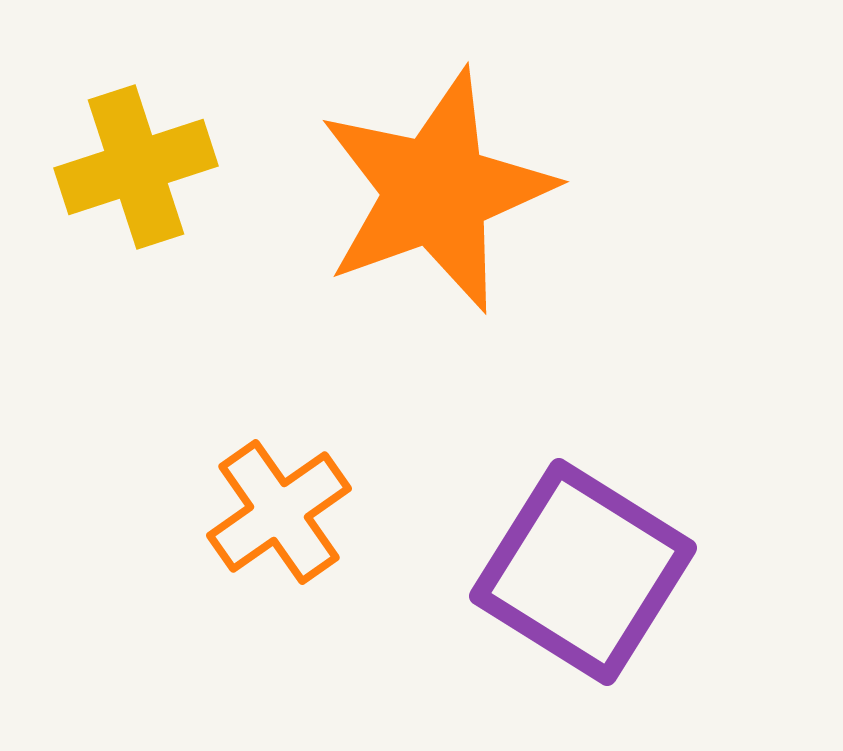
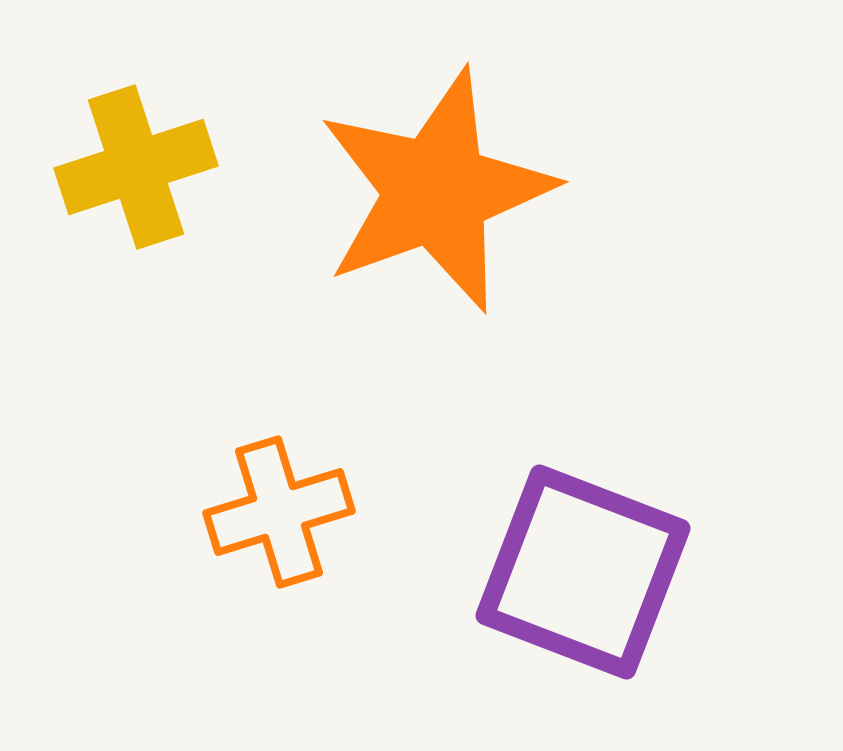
orange cross: rotated 18 degrees clockwise
purple square: rotated 11 degrees counterclockwise
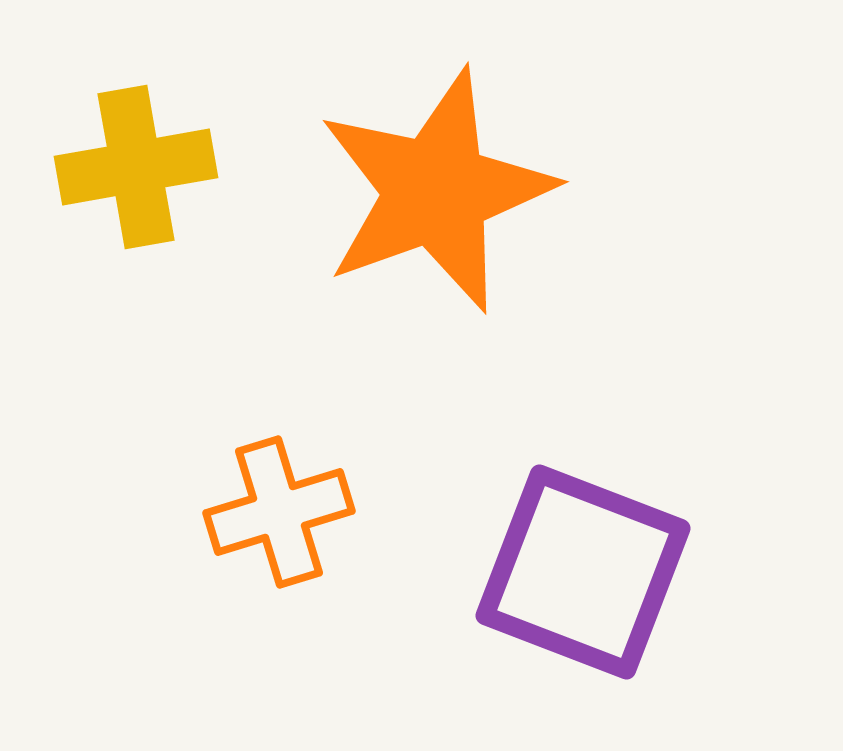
yellow cross: rotated 8 degrees clockwise
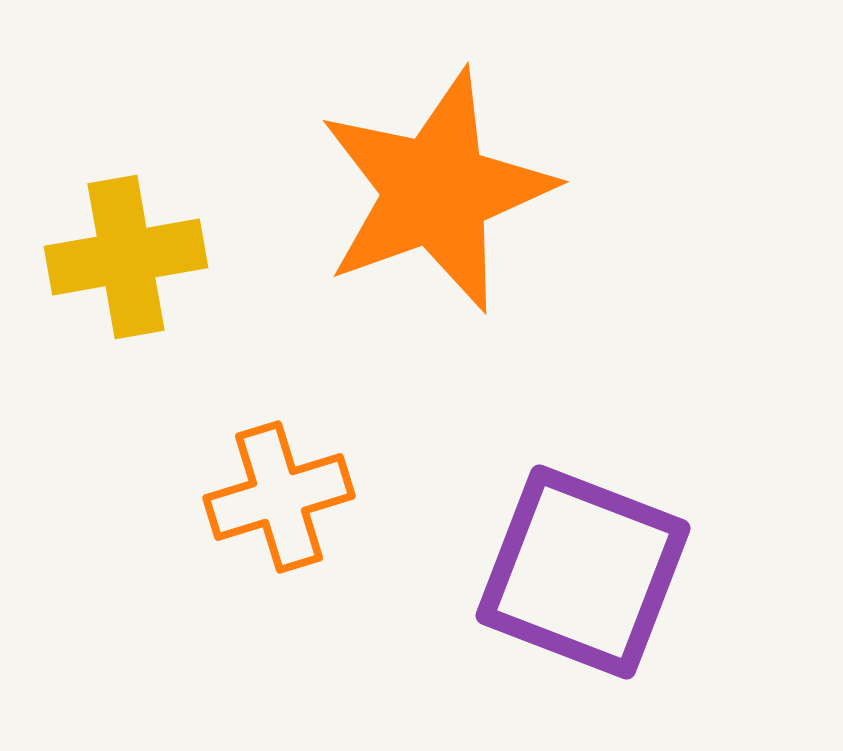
yellow cross: moved 10 px left, 90 px down
orange cross: moved 15 px up
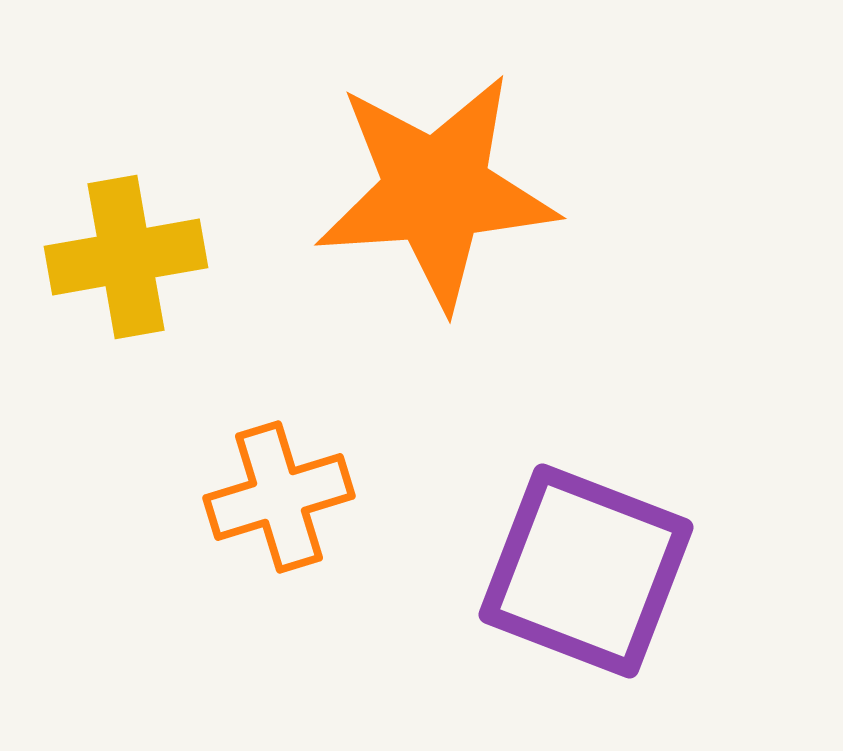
orange star: rotated 16 degrees clockwise
purple square: moved 3 px right, 1 px up
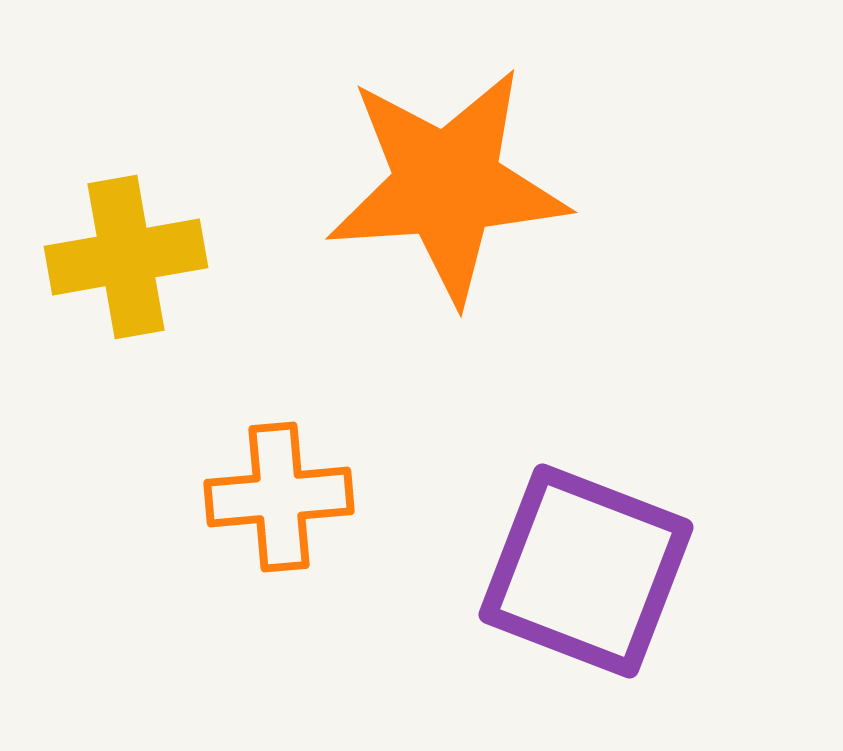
orange star: moved 11 px right, 6 px up
orange cross: rotated 12 degrees clockwise
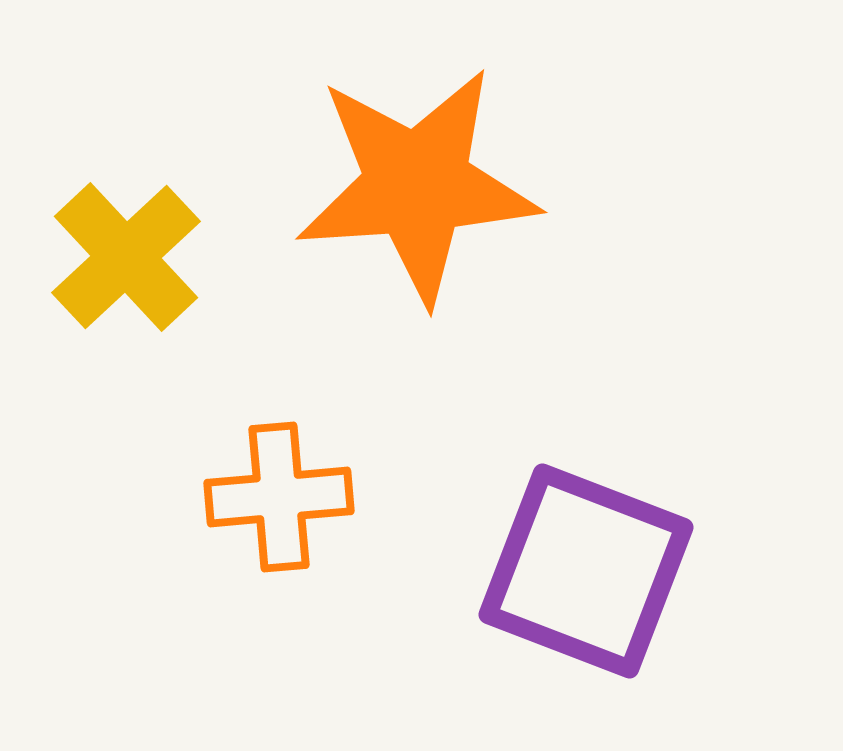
orange star: moved 30 px left
yellow cross: rotated 33 degrees counterclockwise
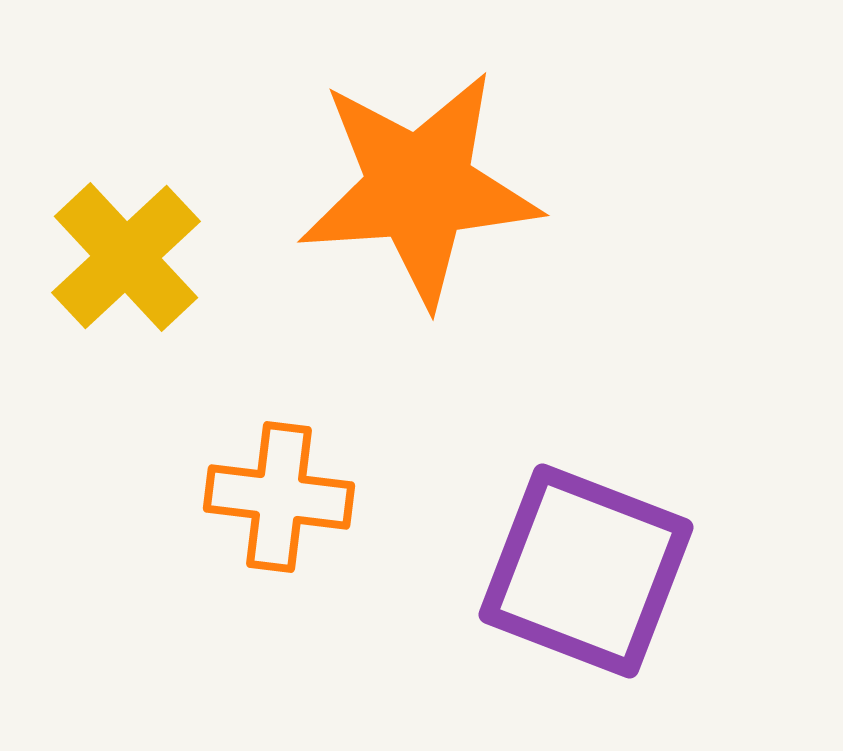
orange star: moved 2 px right, 3 px down
orange cross: rotated 12 degrees clockwise
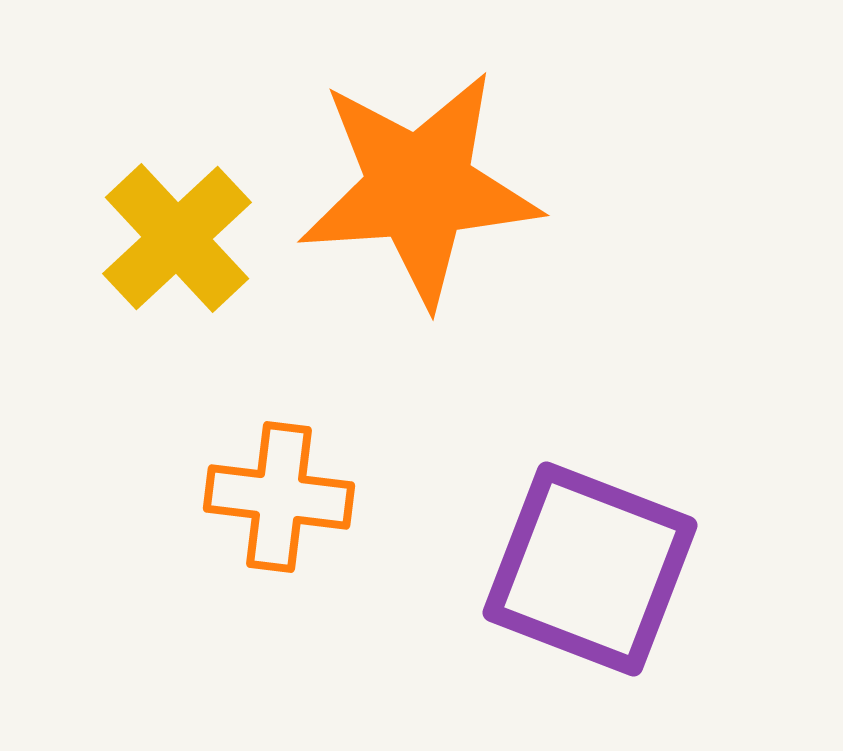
yellow cross: moved 51 px right, 19 px up
purple square: moved 4 px right, 2 px up
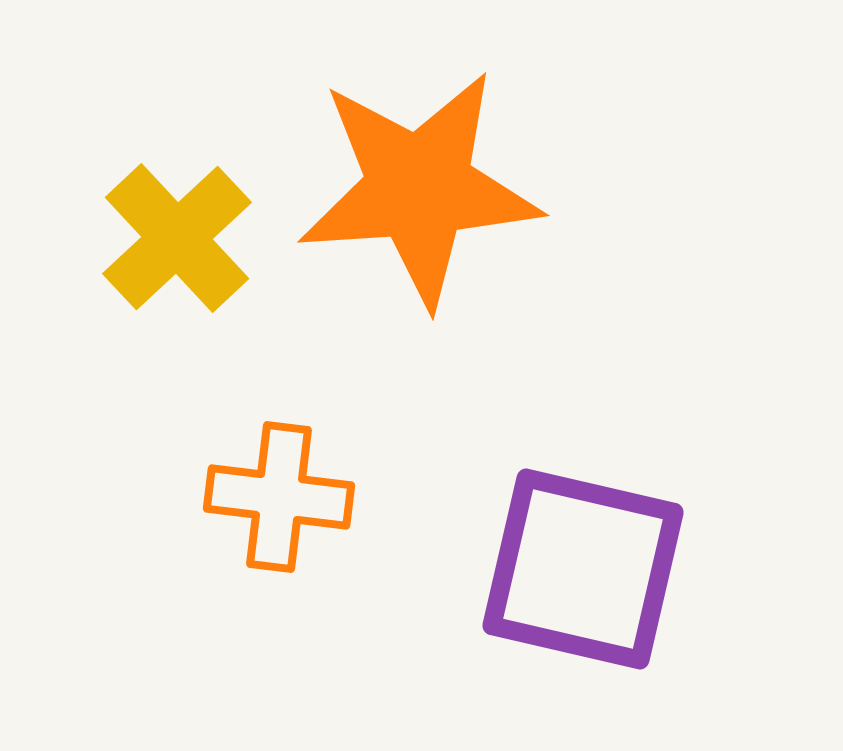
purple square: moved 7 px left; rotated 8 degrees counterclockwise
